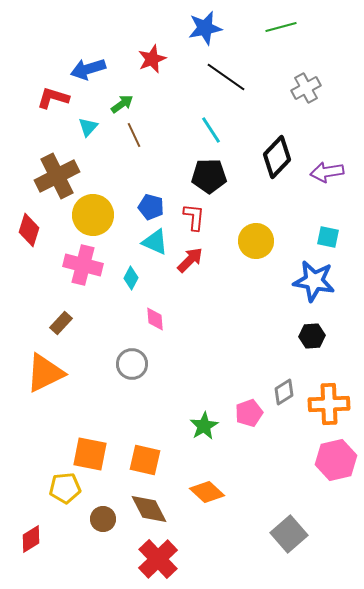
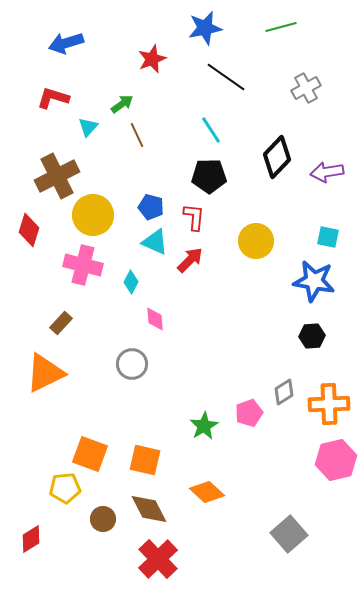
blue arrow at (88, 69): moved 22 px left, 26 px up
brown line at (134, 135): moved 3 px right
cyan diamond at (131, 278): moved 4 px down
orange square at (90, 454): rotated 9 degrees clockwise
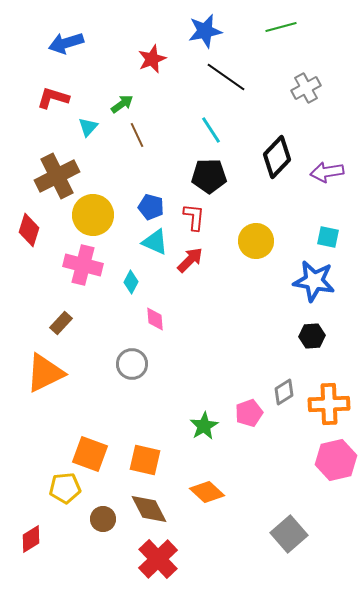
blue star at (205, 28): moved 3 px down
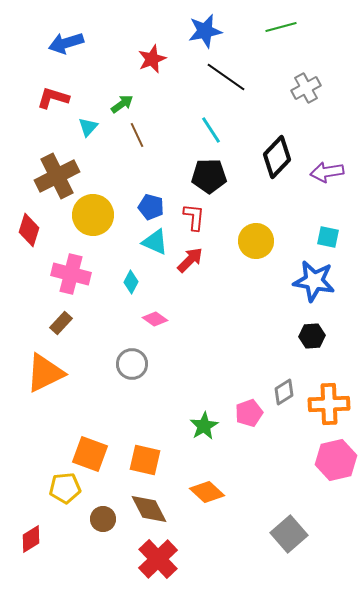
pink cross at (83, 265): moved 12 px left, 9 px down
pink diamond at (155, 319): rotated 50 degrees counterclockwise
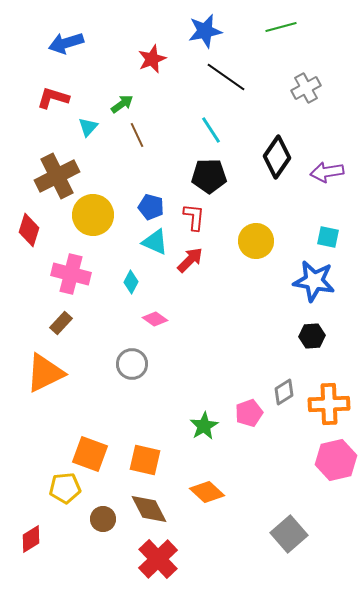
black diamond at (277, 157): rotated 9 degrees counterclockwise
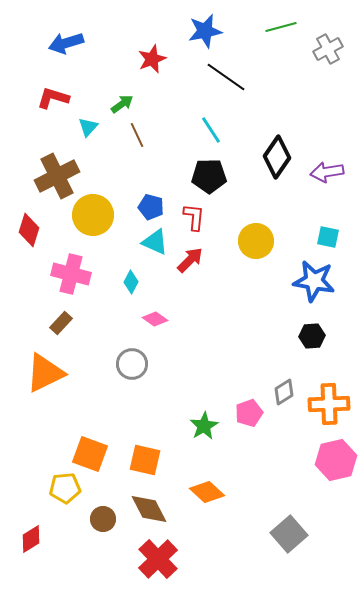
gray cross at (306, 88): moved 22 px right, 39 px up
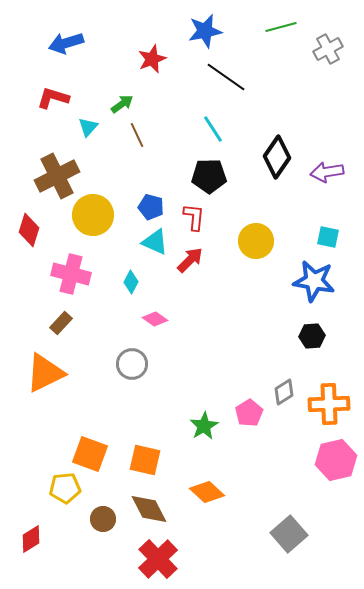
cyan line at (211, 130): moved 2 px right, 1 px up
pink pentagon at (249, 413): rotated 12 degrees counterclockwise
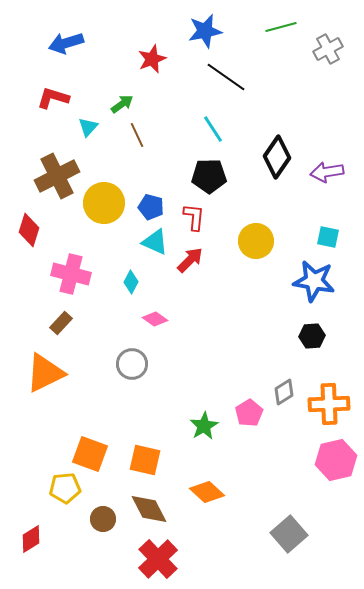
yellow circle at (93, 215): moved 11 px right, 12 px up
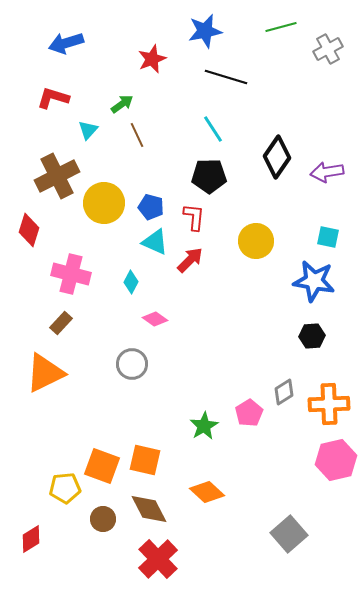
black line at (226, 77): rotated 18 degrees counterclockwise
cyan triangle at (88, 127): moved 3 px down
orange square at (90, 454): moved 12 px right, 12 px down
